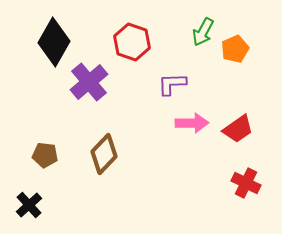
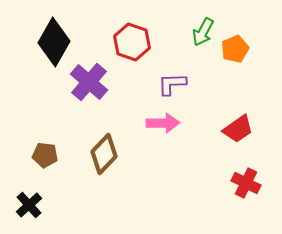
purple cross: rotated 9 degrees counterclockwise
pink arrow: moved 29 px left
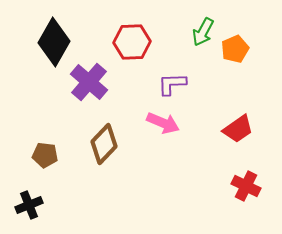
red hexagon: rotated 21 degrees counterclockwise
pink arrow: rotated 24 degrees clockwise
brown diamond: moved 10 px up
red cross: moved 3 px down
black cross: rotated 20 degrees clockwise
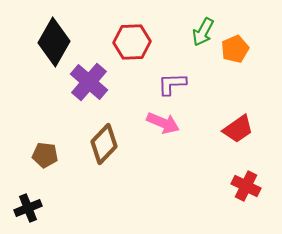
black cross: moved 1 px left, 3 px down
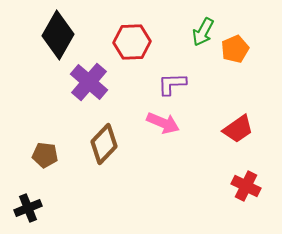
black diamond: moved 4 px right, 7 px up
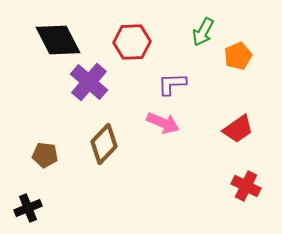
black diamond: moved 5 px down; rotated 57 degrees counterclockwise
orange pentagon: moved 3 px right, 7 px down
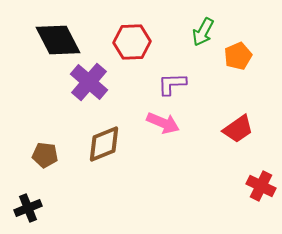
brown diamond: rotated 24 degrees clockwise
red cross: moved 15 px right
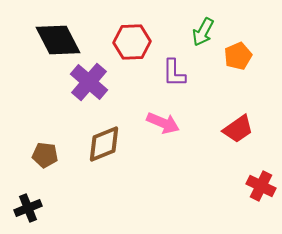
purple L-shape: moved 2 px right, 11 px up; rotated 88 degrees counterclockwise
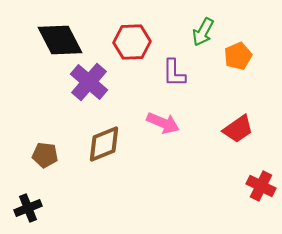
black diamond: moved 2 px right
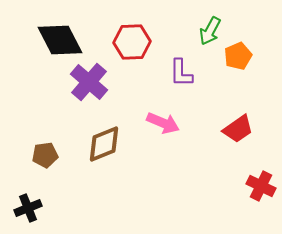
green arrow: moved 7 px right, 1 px up
purple L-shape: moved 7 px right
brown pentagon: rotated 15 degrees counterclockwise
